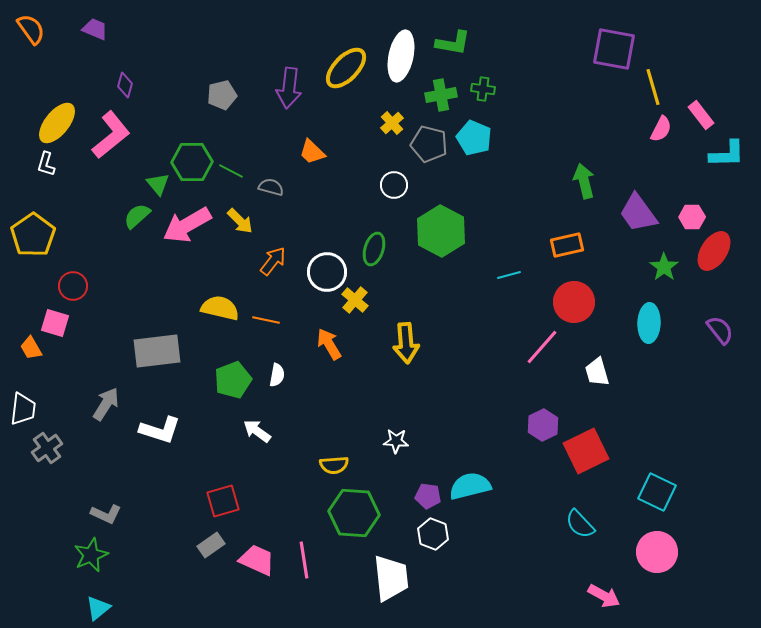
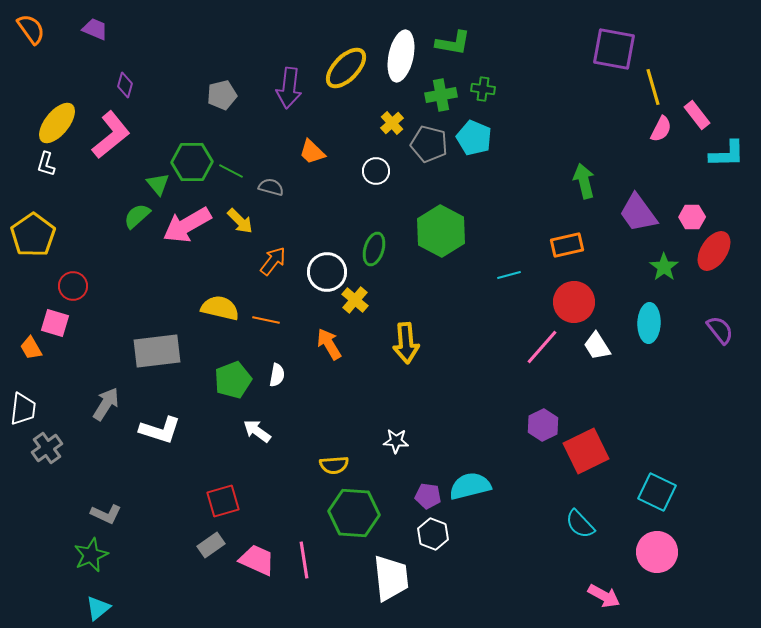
pink rectangle at (701, 115): moved 4 px left
white circle at (394, 185): moved 18 px left, 14 px up
white trapezoid at (597, 372): moved 26 px up; rotated 16 degrees counterclockwise
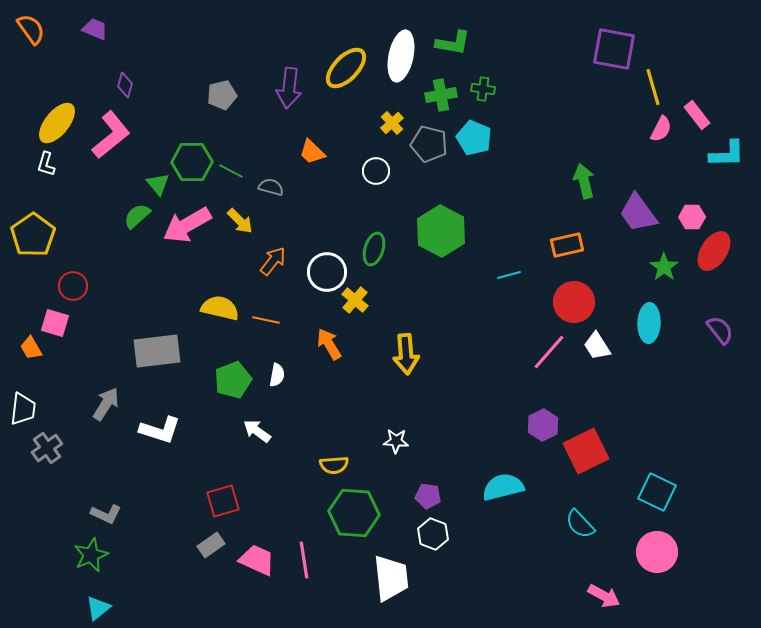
yellow arrow at (406, 343): moved 11 px down
pink line at (542, 347): moved 7 px right, 5 px down
cyan semicircle at (470, 486): moved 33 px right, 1 px down
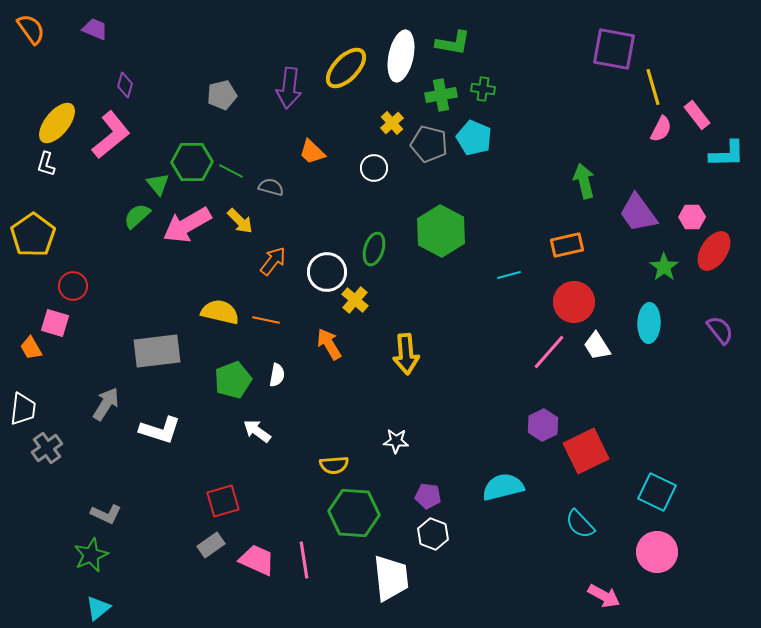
white circle at (376, 171): moved 2 px left, 3 px up
yellow semicircle at (220, 308): moved 4 px down
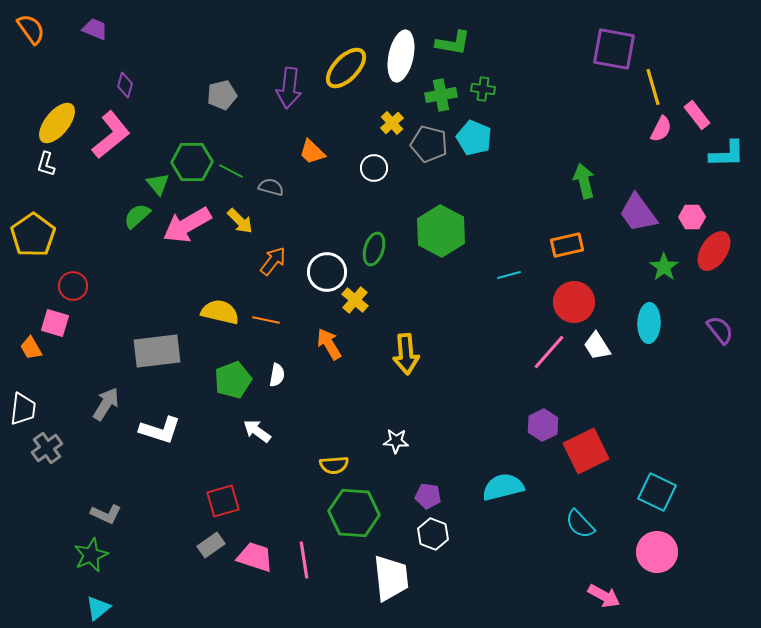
pink trapezoid at (257, 560): moved 2 px left, 3 px up; rotated 6 degrees counterclockwise
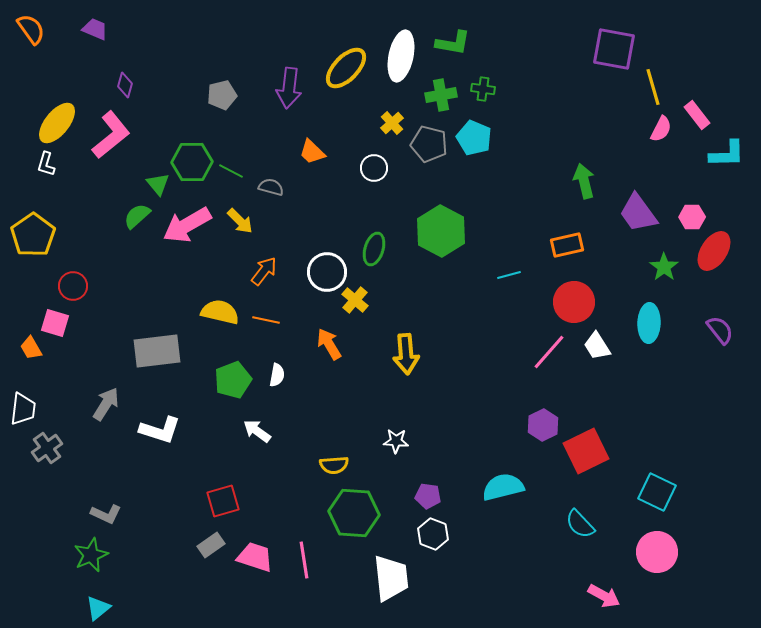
orange arrow at (273, 261): moved 9 px left, 10 px down
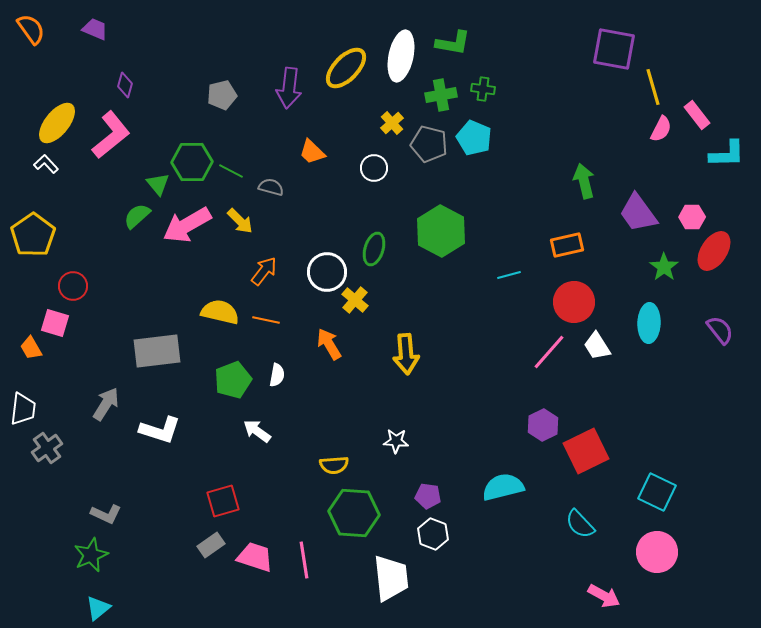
white L-shape at (46, 164): rotated 120 degrees clockwise
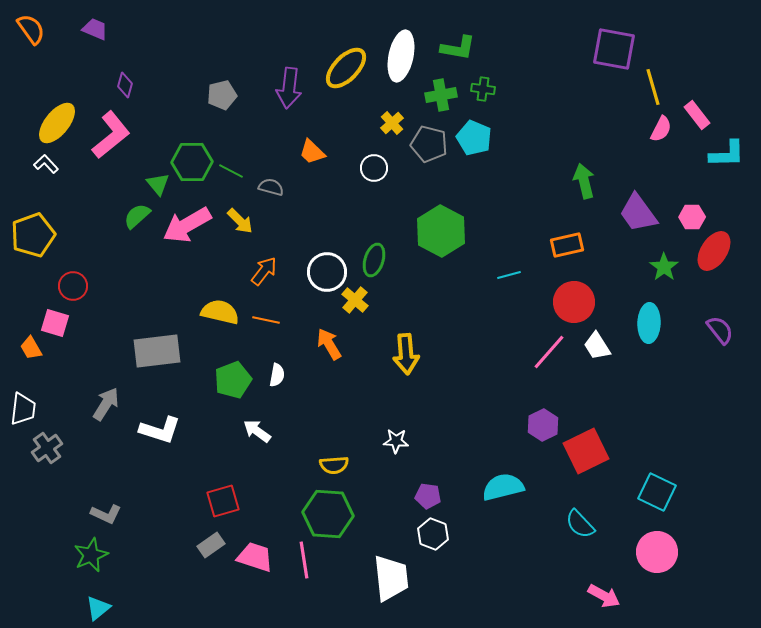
green L-shape at (453, 43): moved 5 px right, 5 px down
yellow pentagon at (33, 235): rotated 15 degrees clockwise
green ellipse at (374, 249): moved 11 px down
green hexagon at (354, 513): moved 26 px left, 1 px down
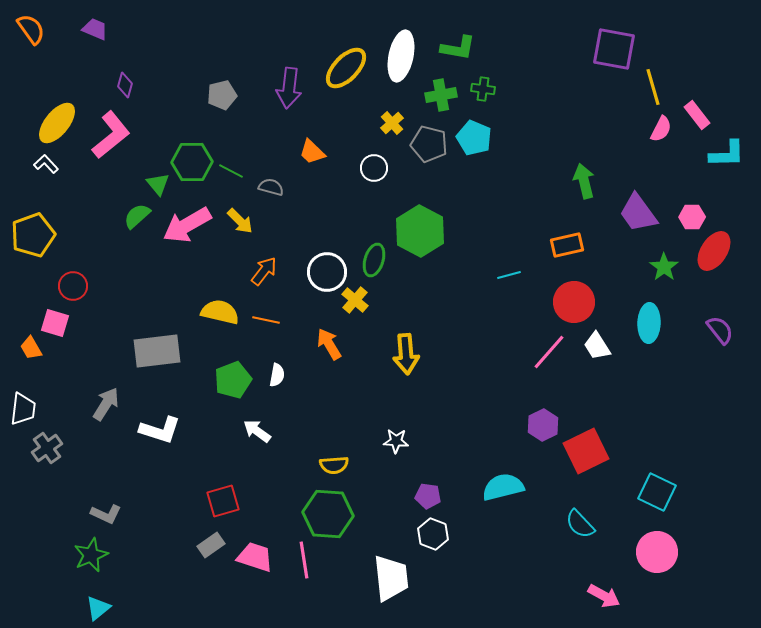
green hexagon at (441, 231): moved 21 px left
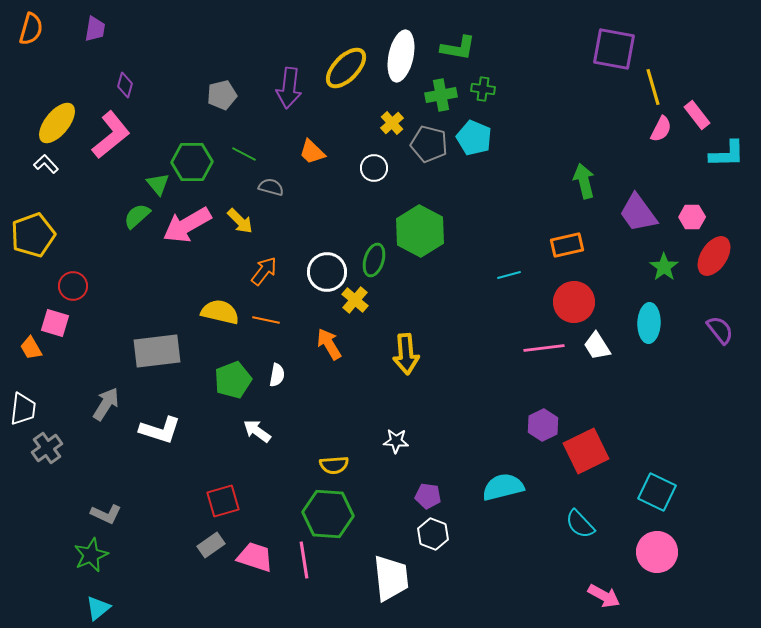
orange semicircle at (31, 29): rotated 52 degrees clockwise
purple trapezoid at (95, 29): rotated 76 degrees clockwise
green line at (231, 171): moved 13 px right, 17 px up
red ellipse at (714, 251): moved 5 px down
pink line at (549, 352): moved 5 px left, 4 px up; rotated 42 degrees clockwise
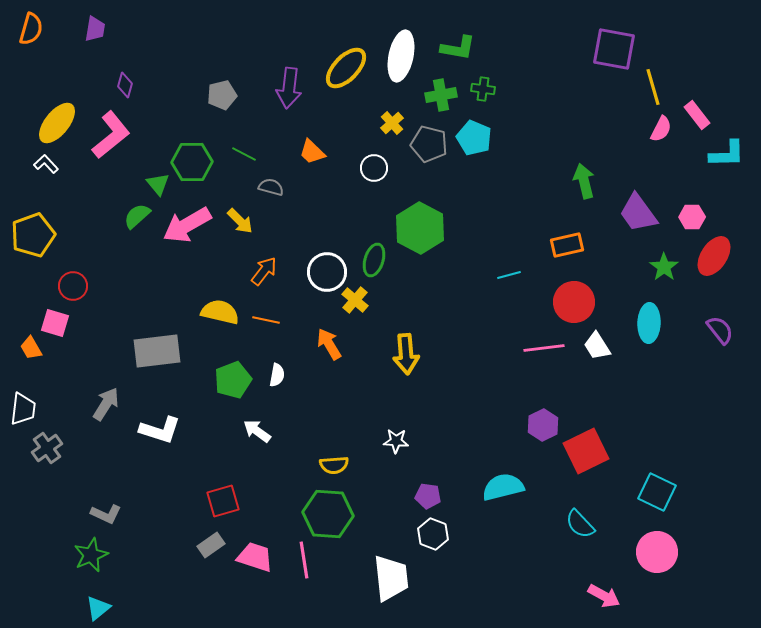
green hexagon at (420, 231): moved 3 px up
